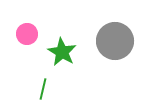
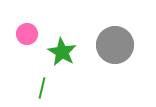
gray circle: moved 4 px down
green line: moved 1 px left, 1 px up
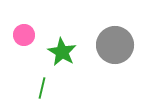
pink circle: moved 3 px left, 1 px down
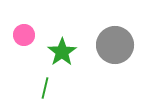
green star: rotated 8 degrees clockwise
green line: moved 3 px right
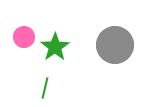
pink circle: moved 2 px down
green star: moved 7 px left, 5 px up
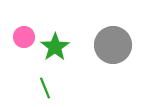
gray circle: moved 2 px left
green line: rotated 35 degrees counterclockwise
